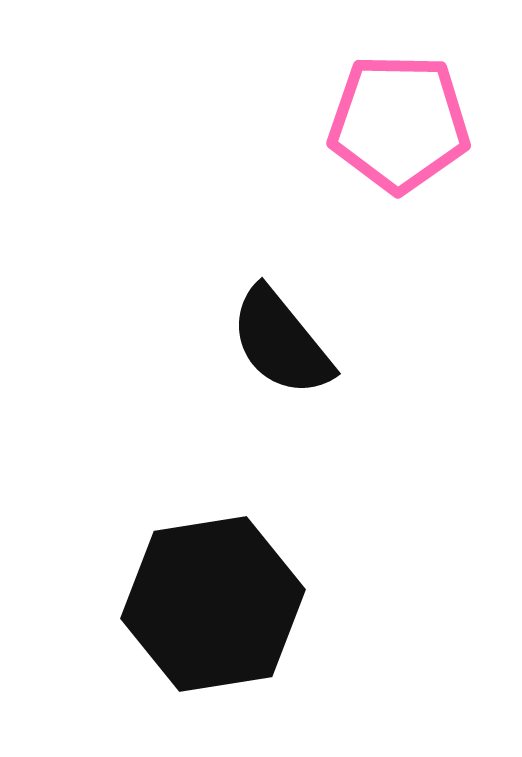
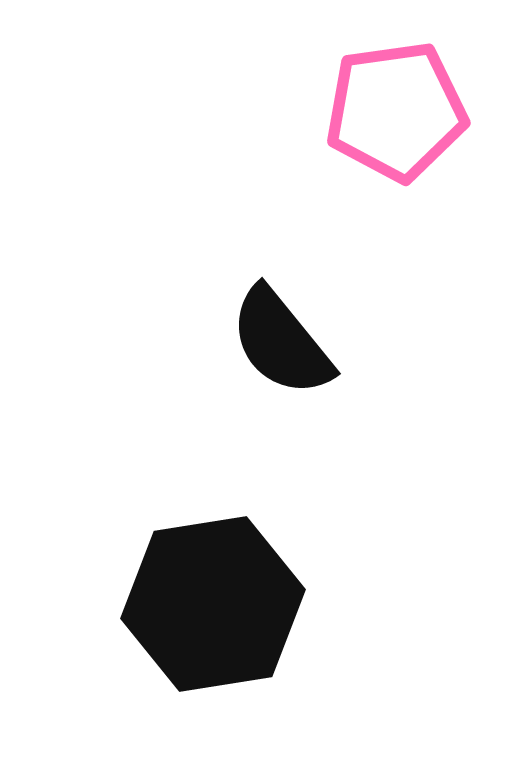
pink pentagon: moved 3 px left, 12 px up; rotated 9 degrees counterclockwise
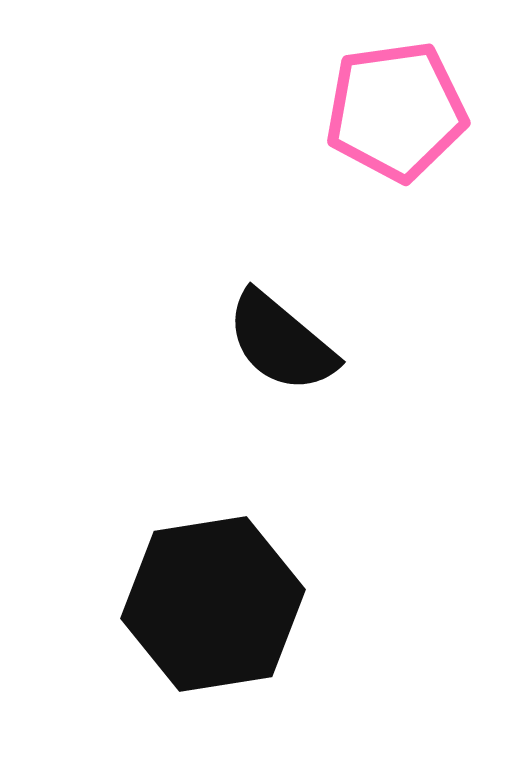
black semicircle: rotated 11 degrees counterclockwise
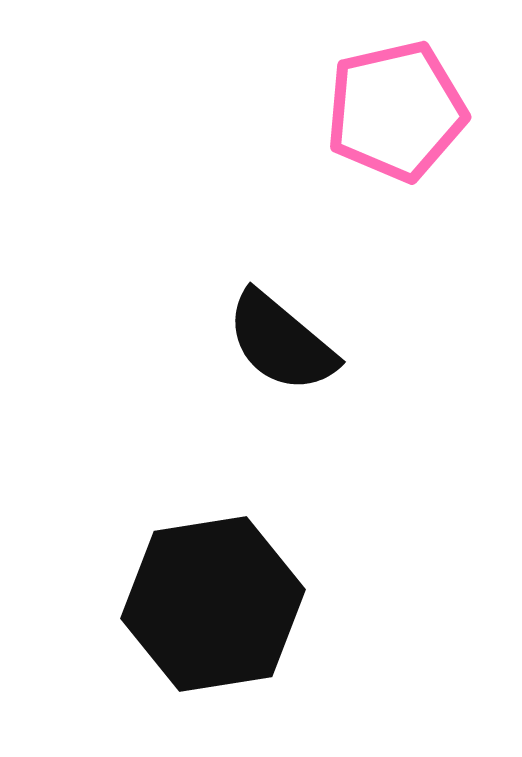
pink pentagon: rotated 5 degrees counterclockwise
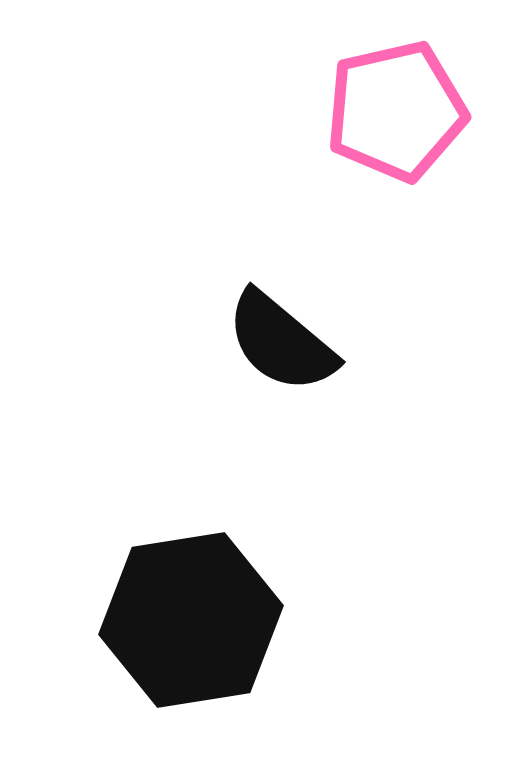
black hexagon: moved 22 px left, 16 px down
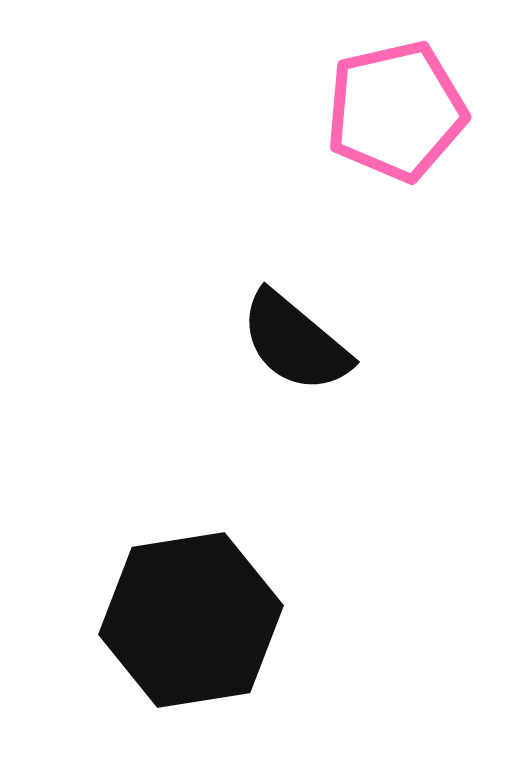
black semicircle: moved 14 px right
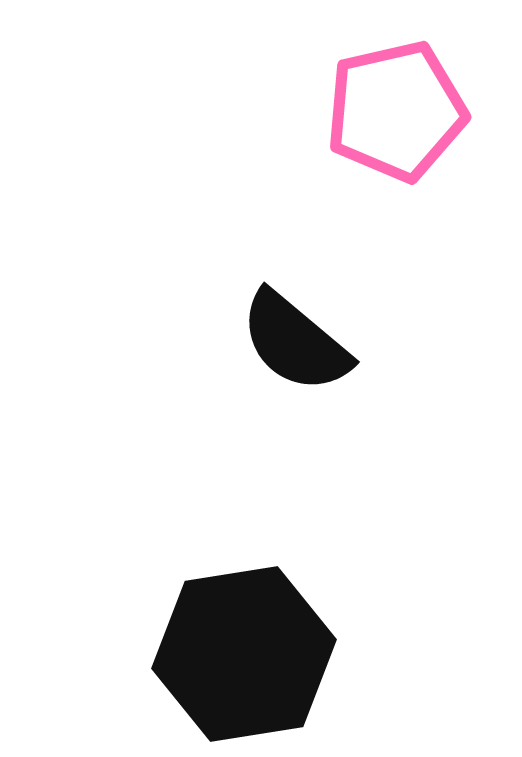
black hexagon: moved 53 px right, 34 px down
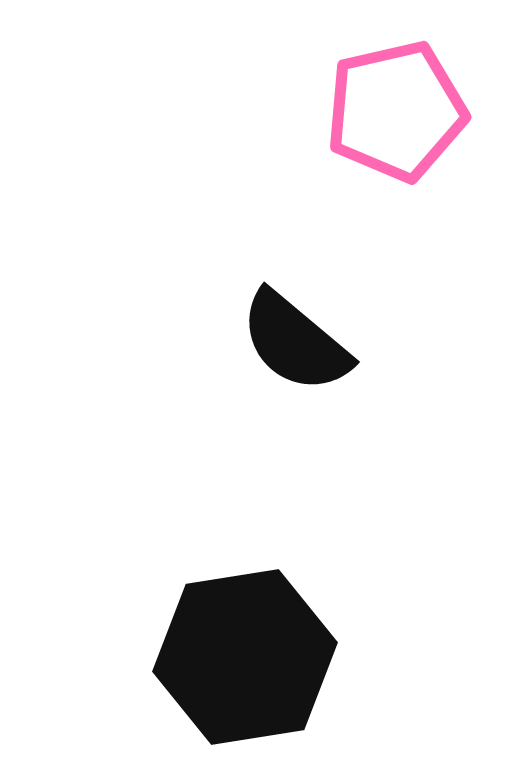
black hexagon: moved 1 px right, 3 px down
